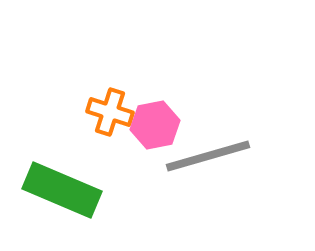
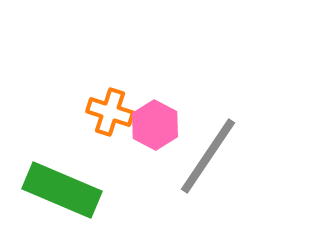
pink hexagon: rotated 21 degrees counterclockwise
gray line: rotated 40 degrees counterclockwise
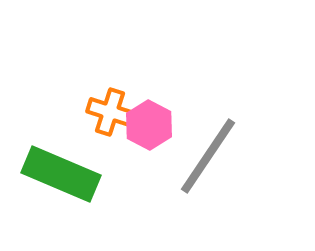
pink hexagon: moved 6 px left
green rectangle: moved 1 px left, 16 px up
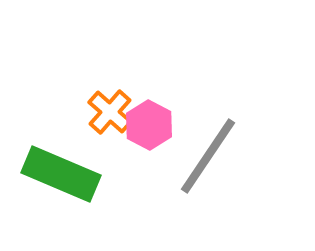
orange cross: rotated 24 degrees clockwise
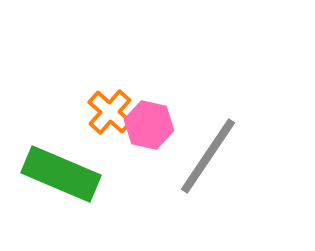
pink hexagon: rotated 15 degrees counterclockwise
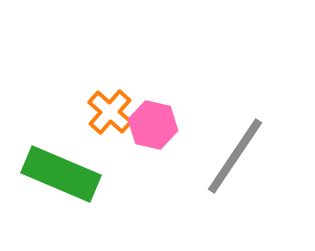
pink hexagon: moved 4 px right
gray line: moved 27 px right
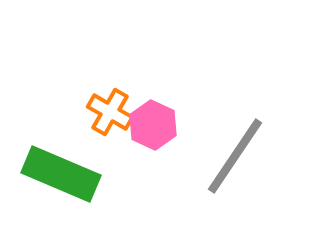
orange cross: rotated 12 degrees counterclockwise
pink hexagon: rotated 12 degrees clockwise
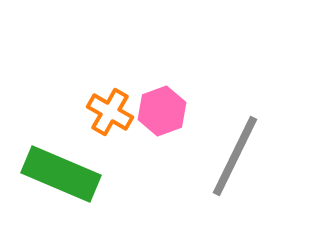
pink hexagon: moved 9 px right, 14 px up; rotated 15 degrees clockwise
gray line: rotated 8 degrees counterclockwise
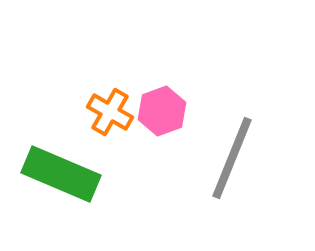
gray line: moved 3 px left, 2 px down; rotated 4 degrees counterclockwise
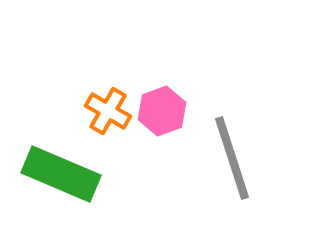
orange cross: moved 2 px left, 1 px up
gray line: rotated 40 degrees counterclockwise
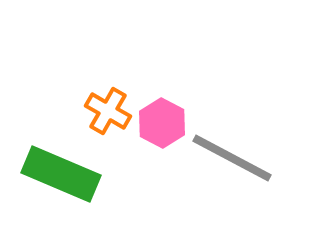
pink hexagon: moved 12 px down; rotated 12 degrees counterclockwise
gray line: rotated 44 degrees counterclockwise
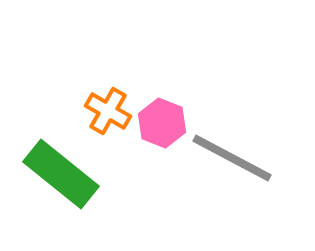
pink hexagon: rotated 6 degrees counterclockwise
green rectangle: rotated 16 degrees clockwise
